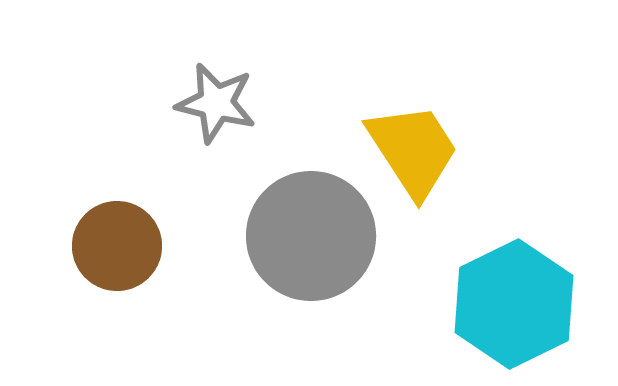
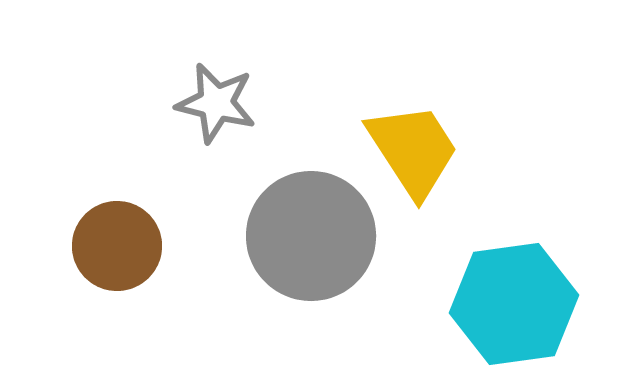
cyan hexagon: rotated 18 degrees clockwise
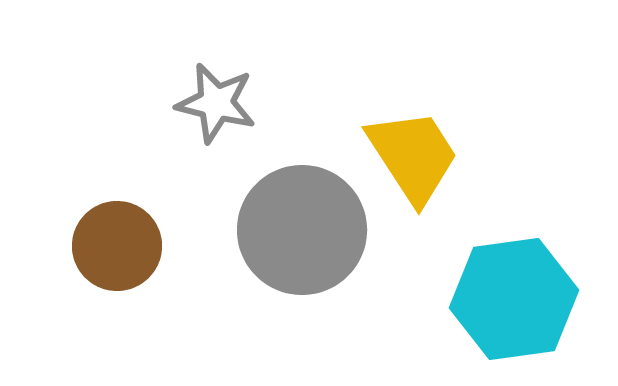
yellow trapezoid: moved 6 px down
gray circle: moved 9 px left, 6 px up
cyan hexagon: moved 5 px up
